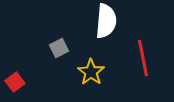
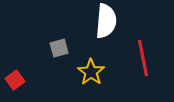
gray square: rotated 12 degrees clockwise
red square: moved 2 px up
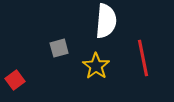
yellow star: moved 5 px right, 6 px up
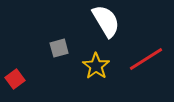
white semicircle: rotated 36 degrees counterclockwise
red line: moved 3 px right, 1 px down; rotated 69 degrees clockwise
red square: moved 1 px up
